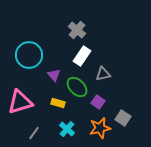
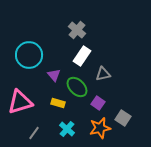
purple square: moved 1 px down
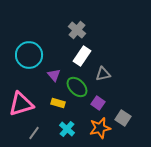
pink triangle: moved 1 px right, 2 px down
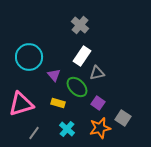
gray cross: moved 3 px right, 5 px up
cyan circle: moved 2 px down
gray triangle: moved 6 px left, 1 px up
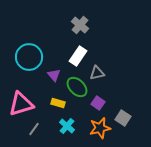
white rectangle: moved 4 px left
cyan cross: moved 3 px up
gray line: moved 4 px up
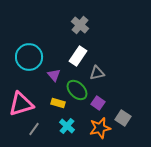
green ellipse: moved 3 px down
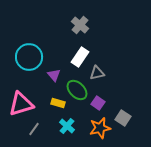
white rectangle: moved 2 px right, 1 px down
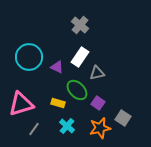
purple triangle: moved 3 px right, 8 px up; rotated 24 degrees counterclockwise
